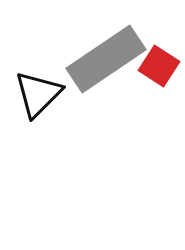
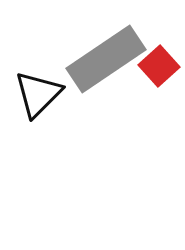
red square: rotated 15 degrees clockwise
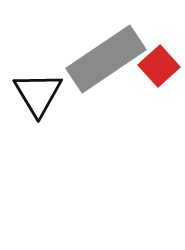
black triangle: rotated 16 degrees counterclockwise
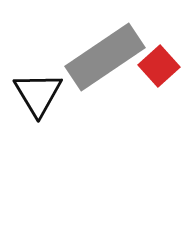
gray rectangle: moved 1 px left, 2 px up
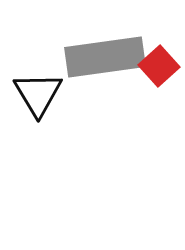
gray rectangle: rotated 26 degrees clockwise
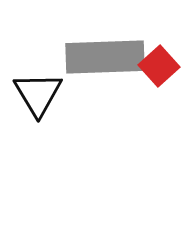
gray rectangle: rotated 6 degrees clockwise
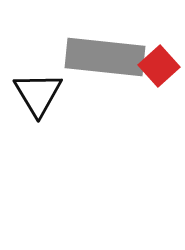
gray rectangle: rotated 8 degrees clockwise
